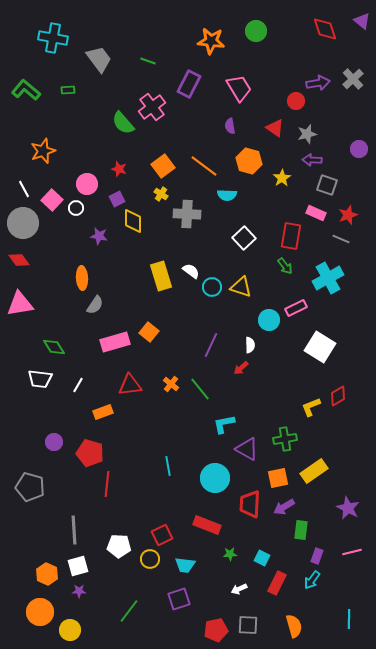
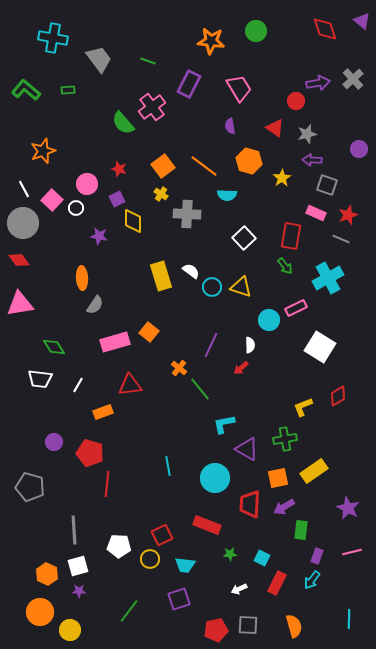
orange cross at (171, 384): moved 8 px right, 16 px up
yellow L-shape at (311, 407): moved 8 px left
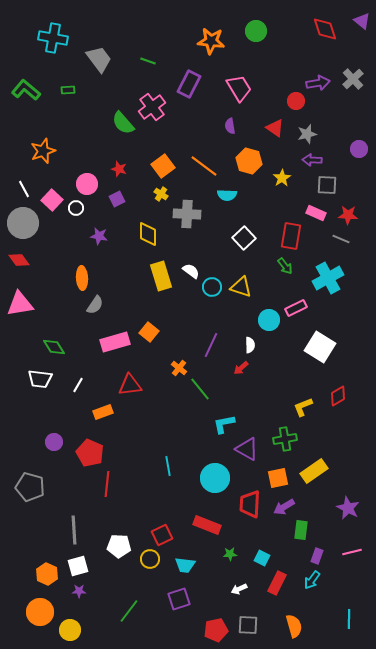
gray square at (327, 185): rotated 15 degrees counterclockwise
red star at (348, 215): rotated 24 degrees clockwise
yellow diamond at (133, 221): moved 15 px right, 13 px down
red pentagon at (90, 453): rotated 8 degrees clockwise
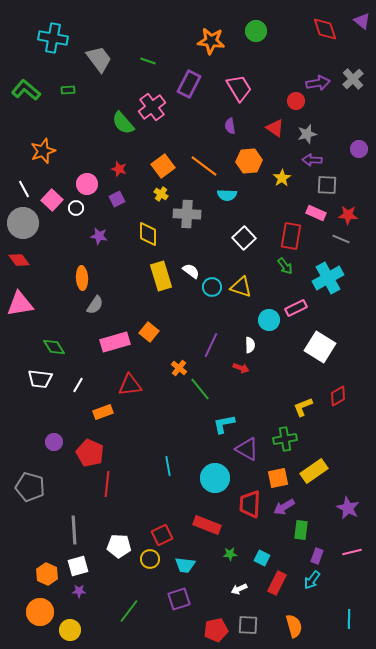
orange hexagon at (249, 161): rotated 20 degrees counterclockwise
red arrow at (241, 368): rotated 119 degrees counterclockwise
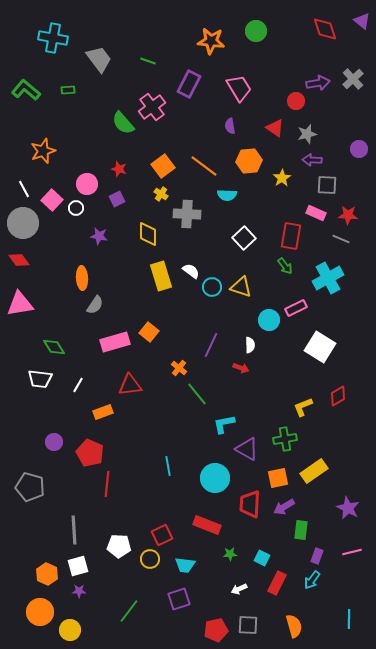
green line at (200, 389): moved 3 px left, 5 px down
